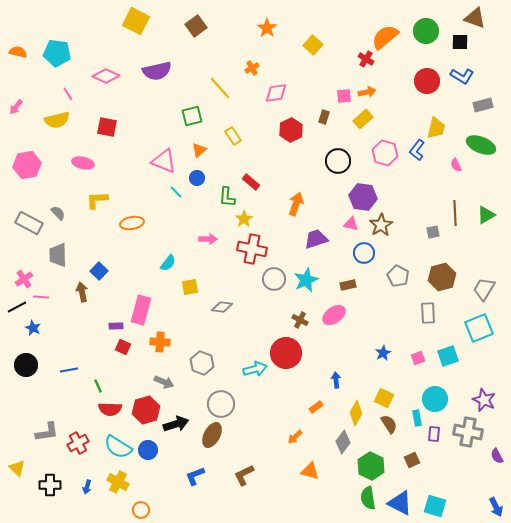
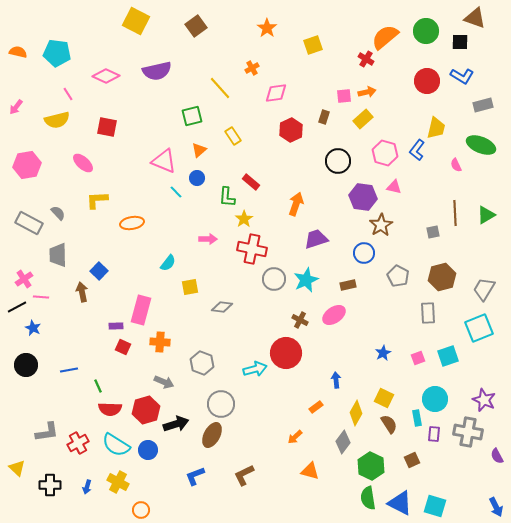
yellow square at (313, 45): rotated 30 degrees clockwise
pink ellipse at (83, 163): rotated 30 degrees clockwise
pink triangle at (351, 224): moved 43 px right, 37 px up
cyan semicircle at (118, 447): moved 2 px left, 2 px up
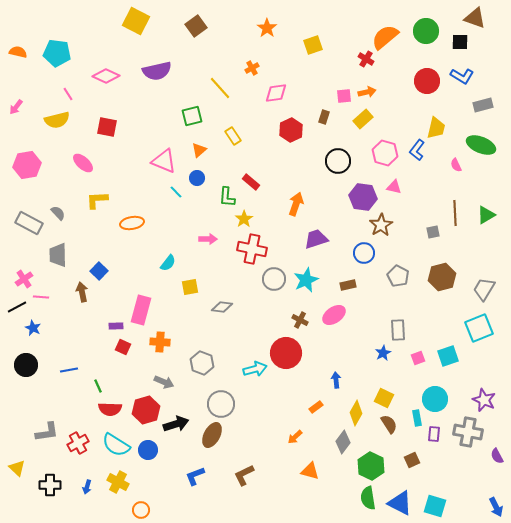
gray rectangle at (428, 313): moved 30 px left, 17 px down
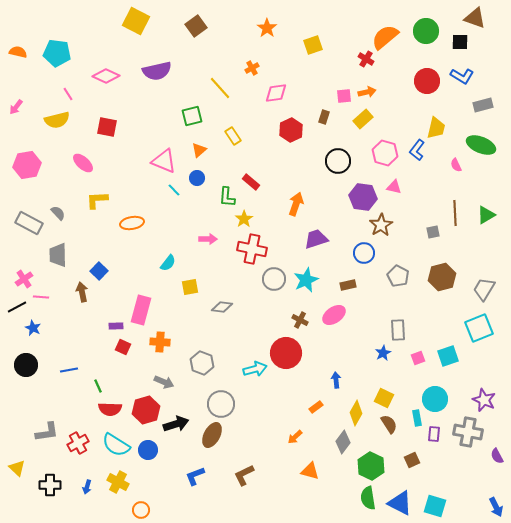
cyan line at (176, 192): moved 2 px left, 2 px up
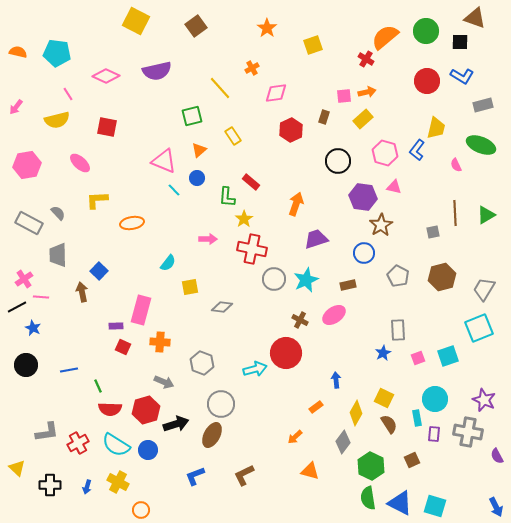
pink ellipse at (83, 163): moved 3 px left
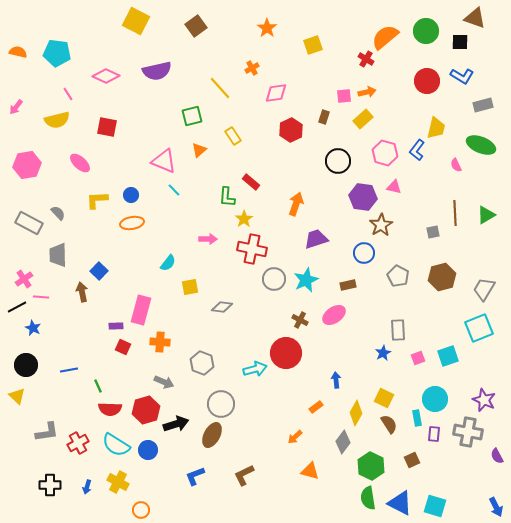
blue circle at (197, 178): moved 66 px left, 17 px down
yellow triangle at (17, 468): moved 72 px up
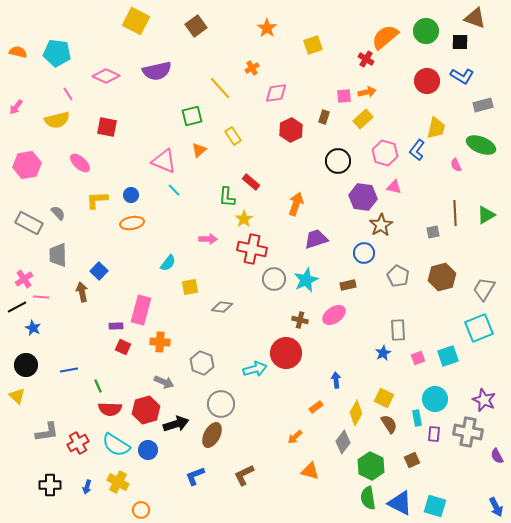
brown cross at (300, 320): rotated 14 degrees counterclockwise
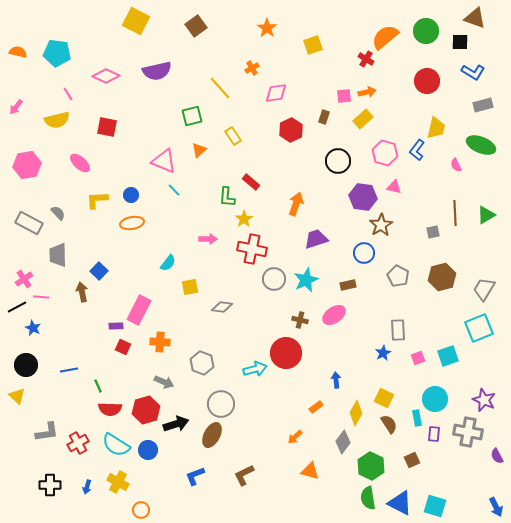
blue L-shape at (462, 76): moved 11 px right, 4 px up
pink rectangle at (141, 310): moved 2 px left; rotated 12 degrees clockwise
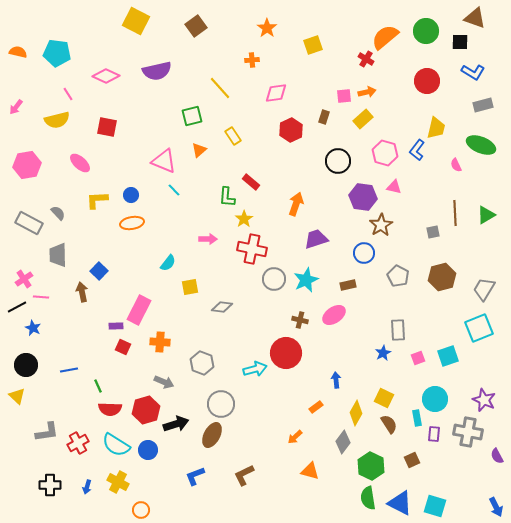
orange cross at (252, 68): moved 8 px up; rotated 24 degrees clockwise
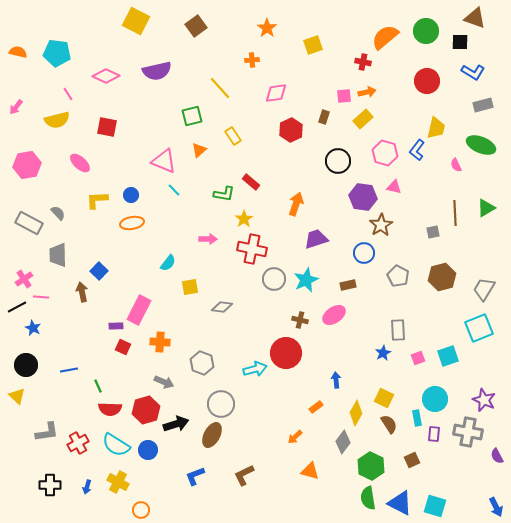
red cross at (366, 59): moved 3 px left, 3 px down; rotated 21 degrees counterclockwise
green L-shape at (227, 197): moved 3 px left, 3 px up; rotated 85 degrees counterclockwise
green triangle at (486, 215): moved 7 px up
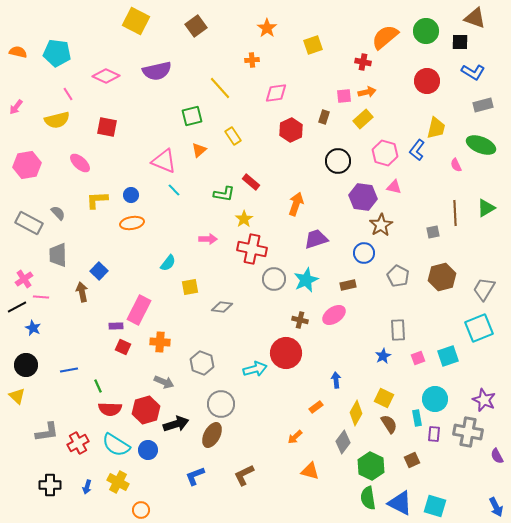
blue star at (383, 353): moved 3 px down
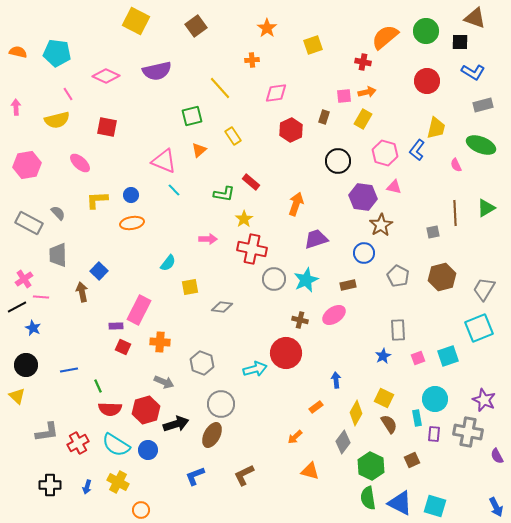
pink arrow at (16, 107): rotated 140 degrees clockwise
yellow rectangle at (363, 119): rotated 18 degrees counterclockwise
